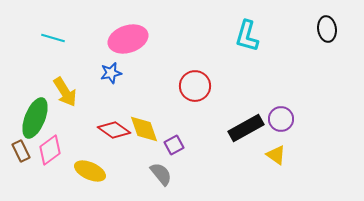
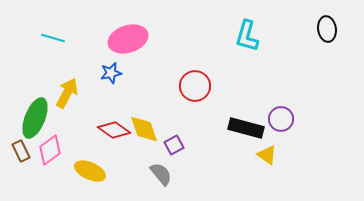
yellow arrow: moved 2 px right, 1 px down; rotated 120 degrees counterclockwise
black rectangle: rotated 44 degrees clockwise
yellow triangle: moved 9 px left
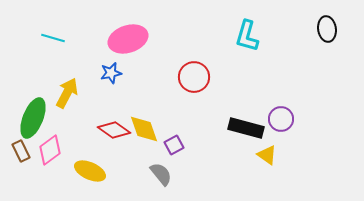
red circle: moved 1 px left, 9 px up
green ellipse: moved 2 px left
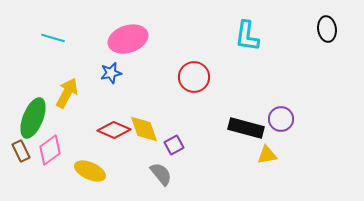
cyan L-shape: rotated 8 degrees counterclockwise
red diamond: rotated 12 degrees counterclockwise
yellow triangle: rotated 45 degrees counterclockwise
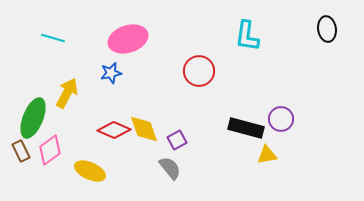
red circle: moved 5 px right, 6 px up
purple square: moved 3 px right, 5 px up
gray semicircle: moved 9 px right, 6 px up
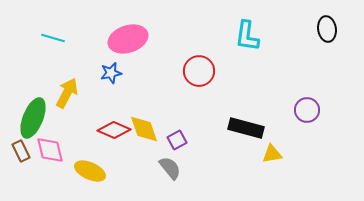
purple circle: moved 26 px right, 9 px up
pink diamond: rotated 68 degrees counterclockwise
yellow triangle: moved 5 px right, 1 px up
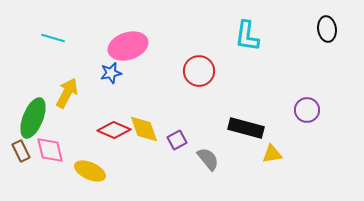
pink ellipse: moved 7 px down
gray semicircle: moved 38 px right, 9 px up
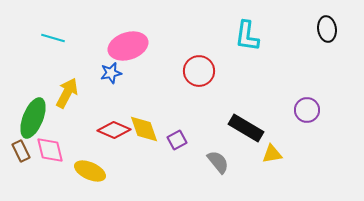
black rectangle: rotated 16 degrees clockwise
gray semicircle: moved 10 px right, 3 px down
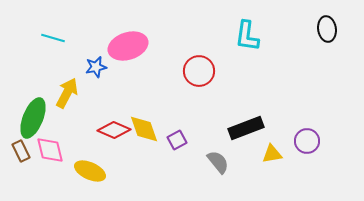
blue star: moved 15 px left, 6 px up
purple circle: moved 31 px down
black rectangle: rotated 52 degrees counterclockwise
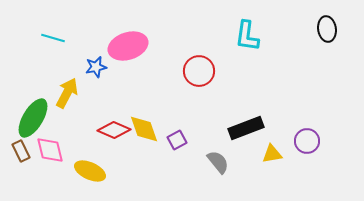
green ellipse: rotated 9 degrees clockwise
